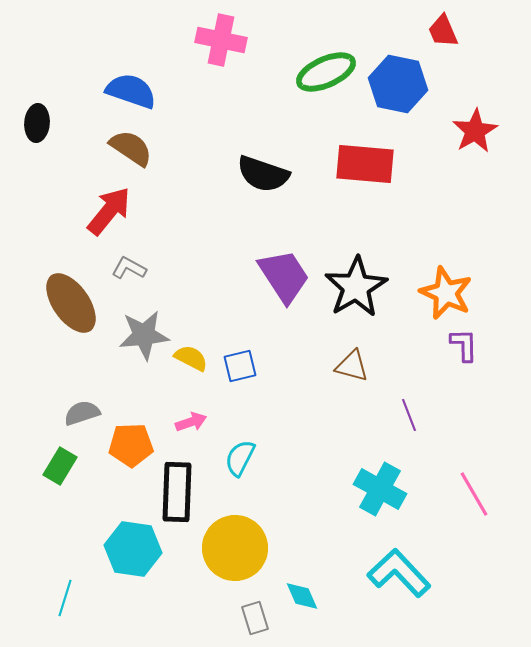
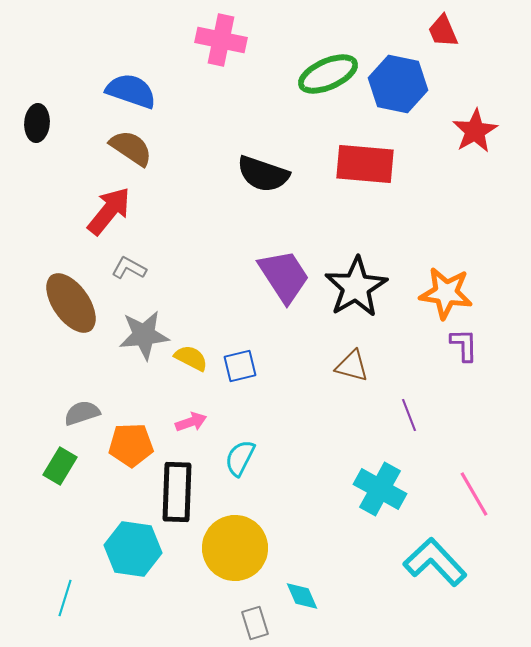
green ellipse: moved 2 px right, 2 px down
orange star: rotated 16 degrees counterclockwise
cyan L-shape: moved 36 px right, 11 px up
gray rectangle: moved 5 px down
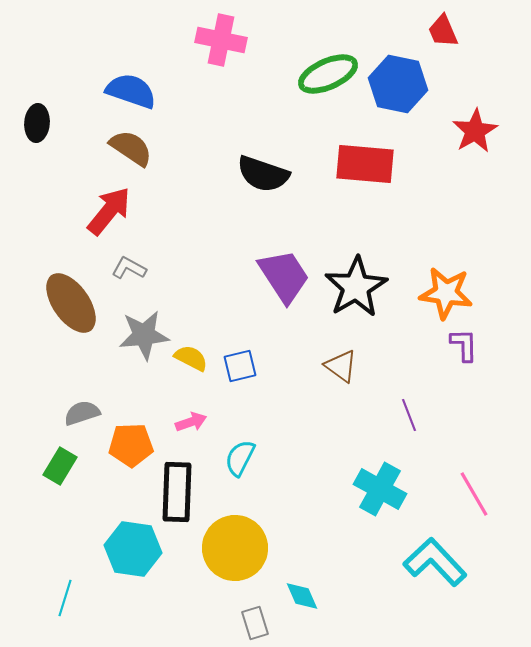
brown triangle: moved 11 px left; rotated 21 degrees clockwise
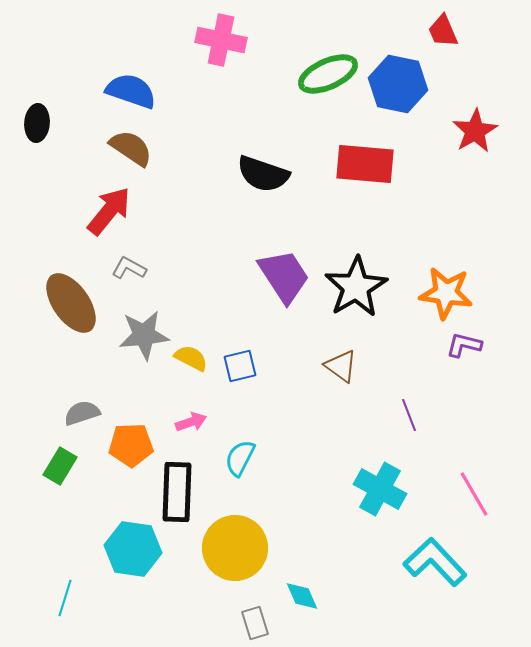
purple L-shape: rotated 75 degrees counterclockwise
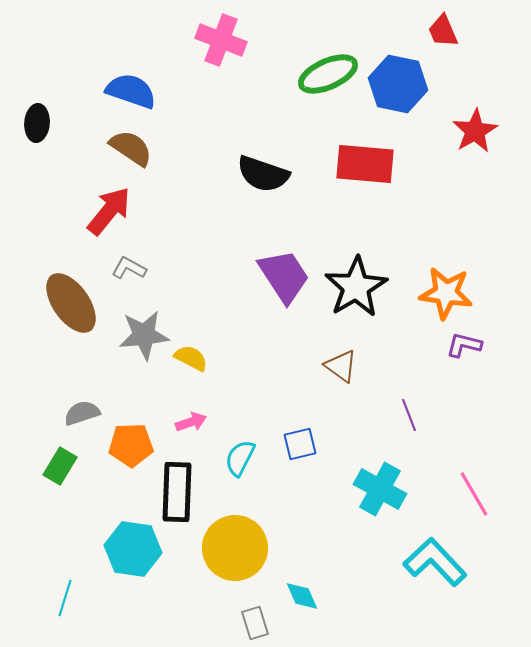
pink cross: rotated 9 degrees clockwise
blue square: moved 60 px right, 78 px down
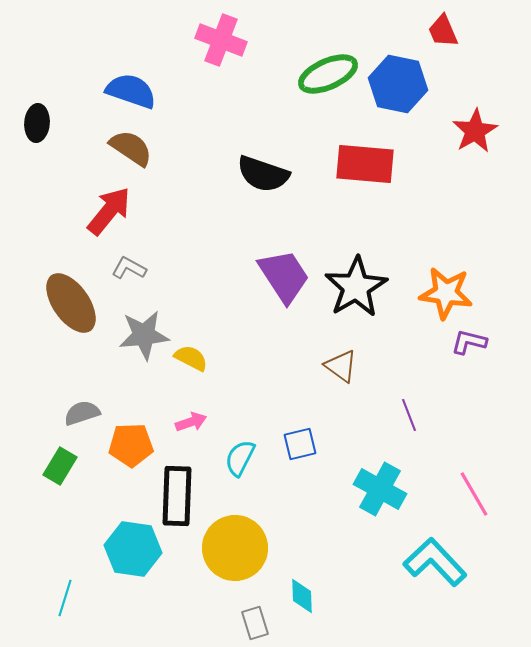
purple L-shape: moved 5 px right, 3 px up
black rectangle: moved 4 px down
cyan diamond: rotated 21 degrees clockwise
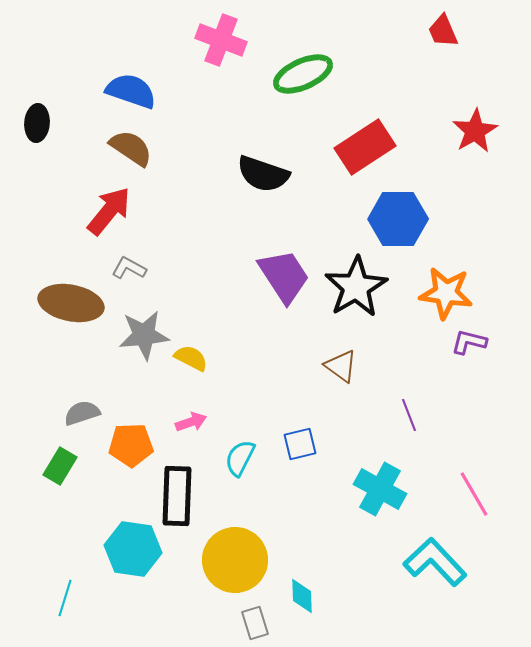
green ellipse: moved 25 px left
blue hexagon: moved 135 px down; rotated 12 degrees counterclockwise
red rectangle: moved 17 px up; rotated 38 degrees counterclockwise
brown ellipse: rotated 44 degrees counterclockwise
yellow circle: moved 12 px down
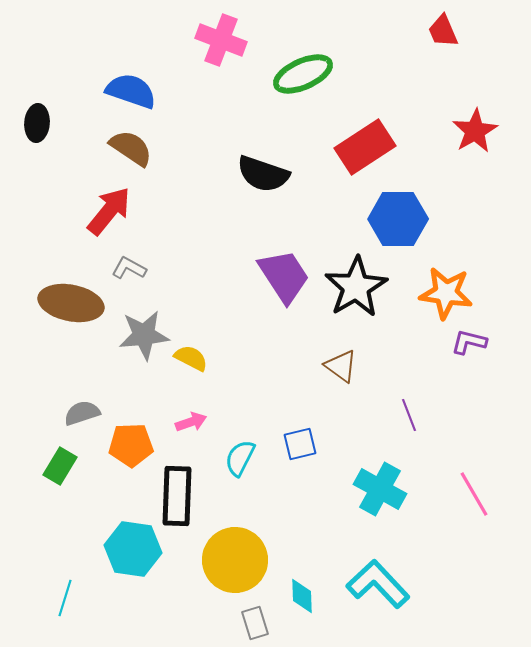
cyan L-shape: moved 57 px left, 22 px down
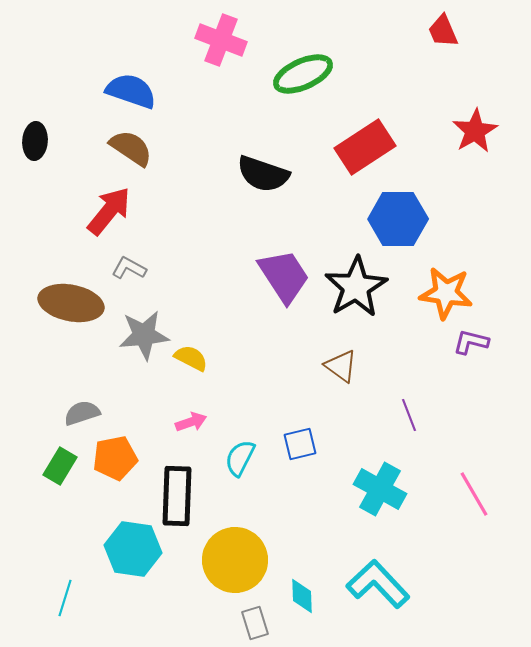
black ellipse: moved 2 px left, 18 px down
purple L-shape: moved 2 px right
orange pentagon: moved 16 px left, 13 px down; rotated 9 degrees counterclockwise
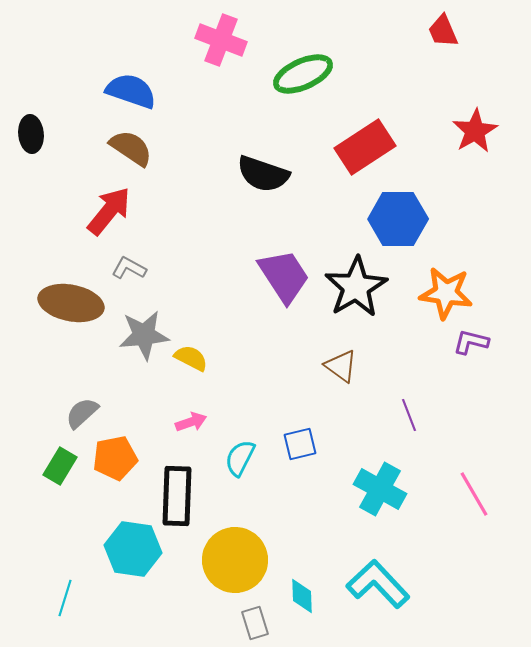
black ellipse: moved 4 px left, 7 px up; rotated 9 degrees counterclockwise
gray semicircle: rotated 24 degrees counterclockwise
